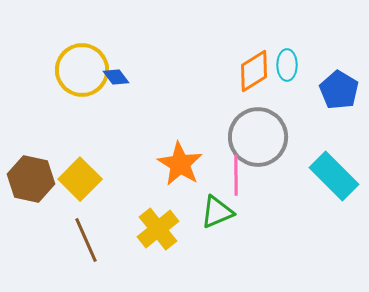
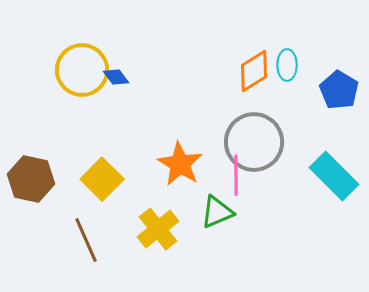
gray circle: moved 4 px left, 5 px down
yellow square: moved 22 px right
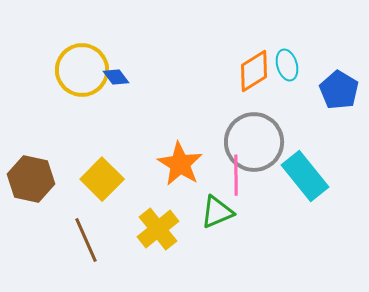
cyan ellipse: rotated 16 degrees counterclockwise
cyan rectangle: moved 29 px left; rotated 6 degrees clockwise
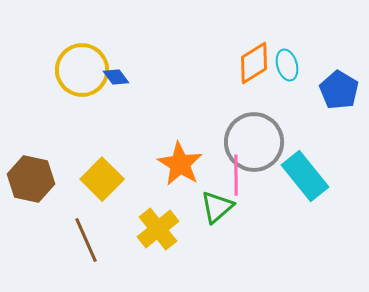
orange diamond: moved 8 px up
green triangle: moved 5 px up; rotated 18 degrees counterclockwise
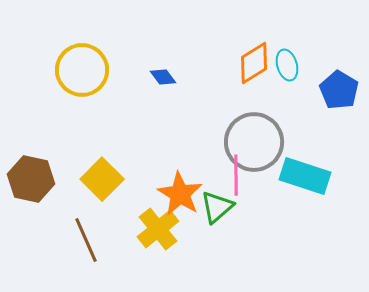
blue diamond: moved 47 px right
orange star: moved 30 px down
cyan rectangle: rotated 33 degrees counterclockwise
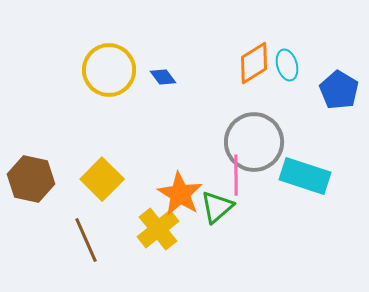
yellow circle: moved 27 px right
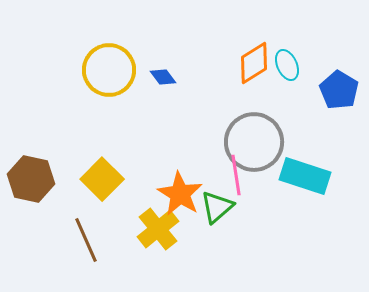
cyan ellipse: rotated 8 degrees counterclockwise
pink line: rotated 9 degrees counterclockwise
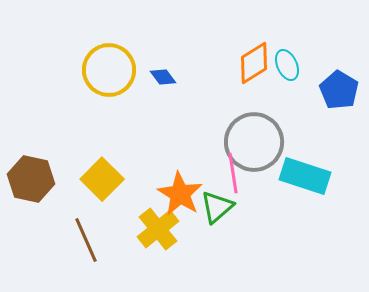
pink line: moved 3 px left, 2 px up
